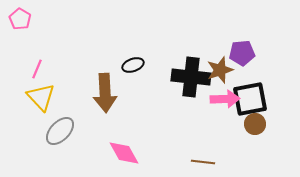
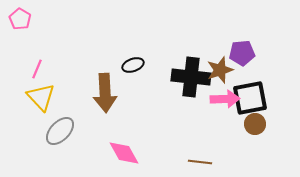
black square: moved 1 px up
brown line: moved 3 px left
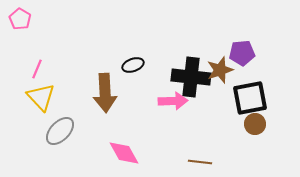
pink arrow: moved 52 px left, 2 px down
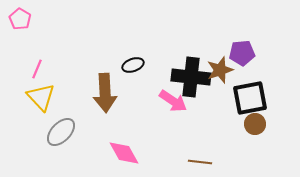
pink arrow: rotated 36 degrees clockwise
gray ellipse: moved 1 px right, 1 px down
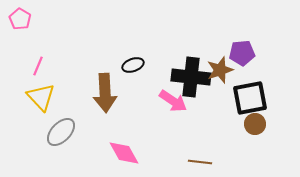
pink line: moved 1 px right, 3 px up
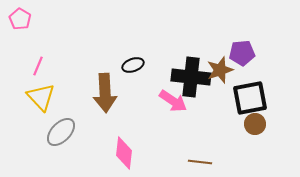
pink diamond: rotated 36 degrees clockwise
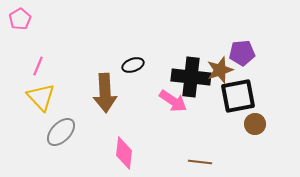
pink pentagon: rotated 10 degrees clockwise
black square: moved 12 px left, 2 px up
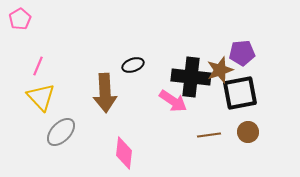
black square: moved 2 px right, 3 px up
brown circle: moved 7 px left, 8 px down
brown line: moved 9 px right, 27 px up; rotated 15 degrees counterclockwise
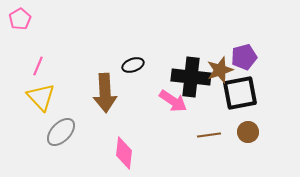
purple pentagon: moved 2 px right, 4 px down; rotated 10 degrees counterclockwise
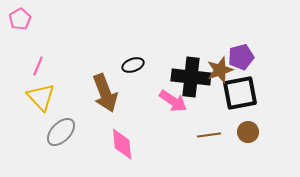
purple pentagon: moved 3 px left
brown arrow: rotated 18 degrees counterclockwise
pink diamond: moved 2 px left, 9 px up; rotated 12 degrees counterclockwise
